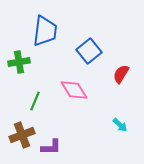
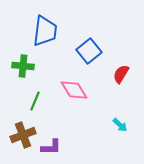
green cross: moved 4 px right, 4 px down; rotated 15 degrees clockwise
brown cross: moved 1 px right
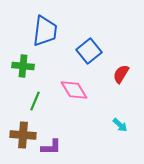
brown cross: rotated 25 degrees clockwise
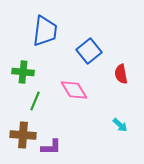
green cross: moved 6 px down
red semicircle: rotated 42 degrees counterclockwise
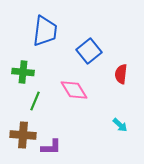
red semicircle: rotated 18 degrees clockwise
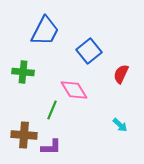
blue trapezoid: rotated 20 degrees clockwise
red semicircle: rotated 18 degrees clockwise
green line: moved 17 px right, 9 px down
brown cross: moved 1 px right
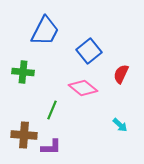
pink diamond: moved 9 px right, 2 px up; rotated 20 degrees counterclockwise
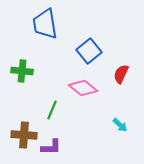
blue trapezoid: moved 7 px up; rotated 144 degrees clockwise
green cross: moved 1 px left, 1 px up
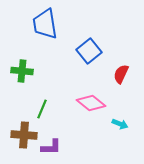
pink diamond: moved 8 px right, 15 px down
green line: moved 10 px left, 1 px up
cyan arrow: moved 1 px up; rotated 21 degrees counterclockwise
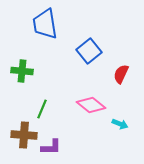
pink diamond: moved 2 px down
